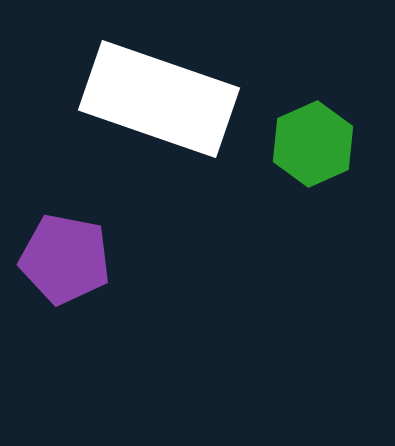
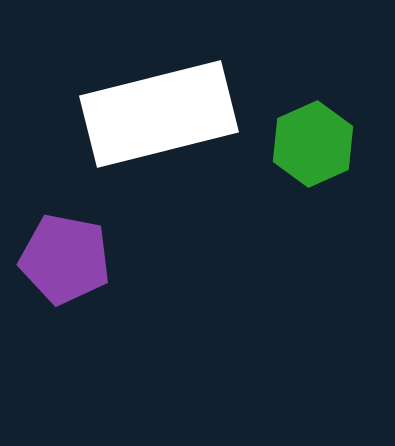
white rectangle: moved 15 px down; rotated 33 degrees counterclockwise
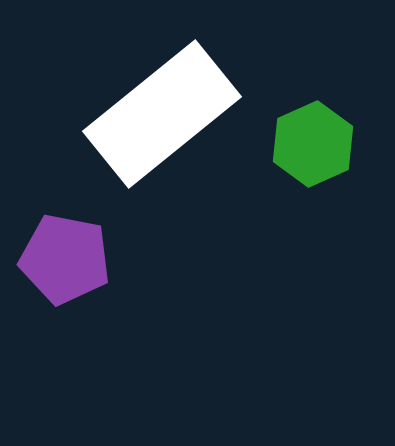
white rectangle: moved 3 px right; rotated 25 degrees counterclockwise
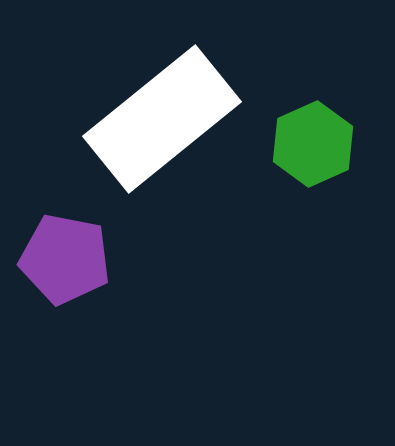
white rectangle: moved 5 px down
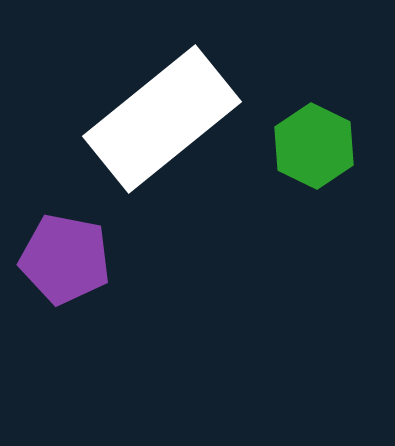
green hexagon: moved 1 px right, 2 px down; rotated 10 degrees counterclockwise
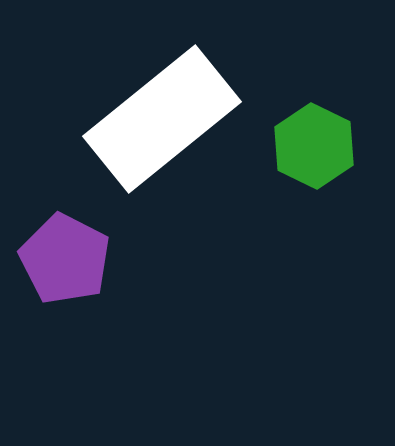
purple pentagon: rotated 16 degrees clockwise
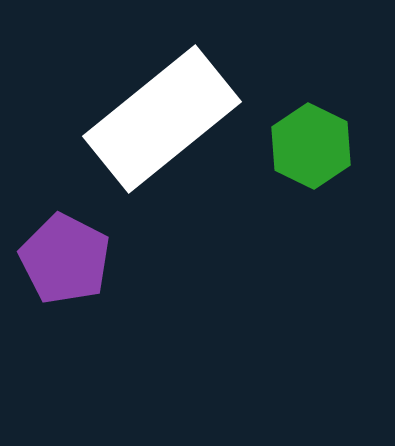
green hexagon: moved 3 px left
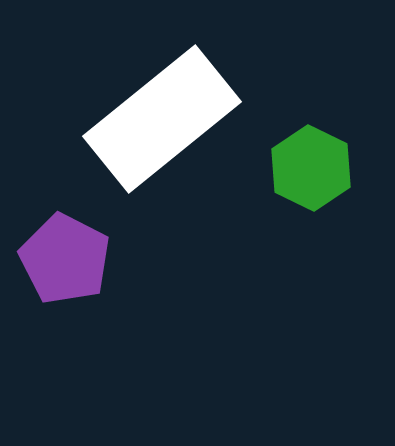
green hexagon: moved 22 px down
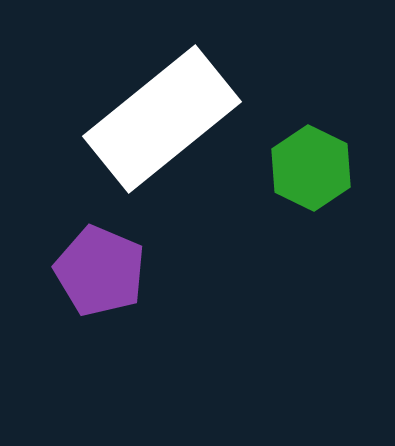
purple pentagon: moved 35 px right, 12 px down; rotated 4 degrees counterclockwise
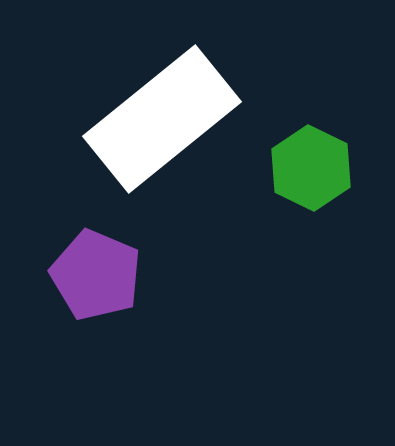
purple pentagon: moved 4 px left, 4 px down
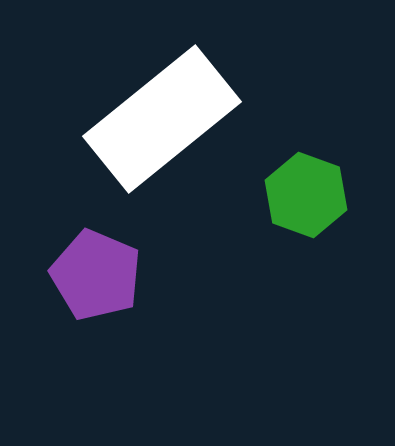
green hexagon: moved 5 px left, 27 px down; rotated 6 degrees counterclockwise
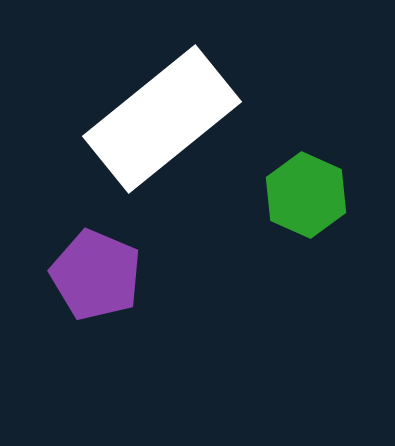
green hexagon: rotated 4 degrees clockwise
